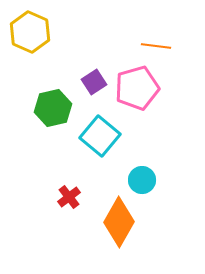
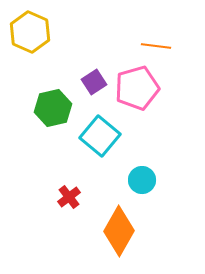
orange diamond: moved 9 px down
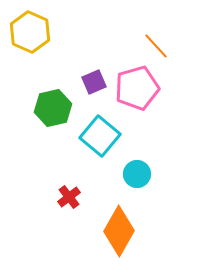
orange line: rotated 40 degrees clockwise
purple square: rotated 10 degrees clockwise
cyan circle: moved 5 px left, 6 px up
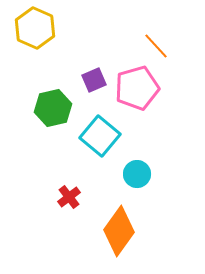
yellow hexagon: moved 5 px right, 4 px up
purple square: moved 2 px up
orange diamond: rotated 6 degrees clockwise
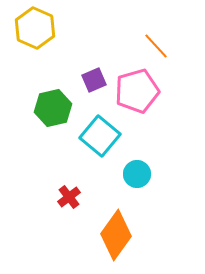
pink pentagon: moved 3 px down
orange diamond: moved 3 px left, 4 px down
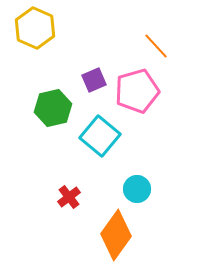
cyan circle: moved 15 px down
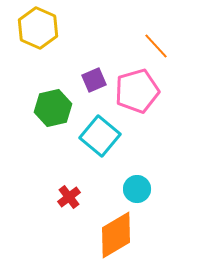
yellow hexagon: moved 3 px right
orange diamond: rotated 24 degrees clockwise
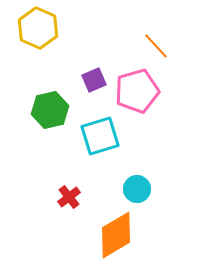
green hexagon: moved 3 px left, 2 px down
cyan square: rotated 33 degrees clockwise
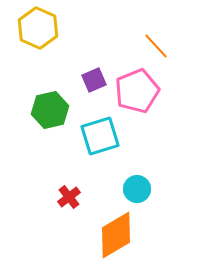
pink pentagon: rotated 6 degrees counterclockwise
